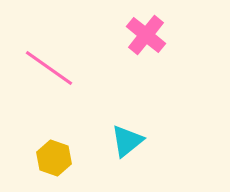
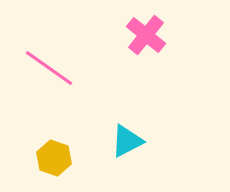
cyan triangle: rotated 12 degrees clockwise
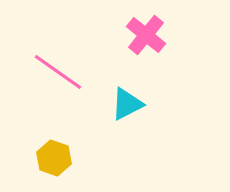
pink line: moved 9 px right, 4 px down
cyan triangle: moved 37 px up
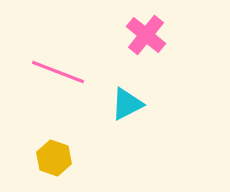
pink line: rotated 14 degrees counterclockwise
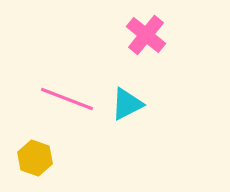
pink line: moved 9 px right, 27 px down
yellow hexagon: moved 19 px left
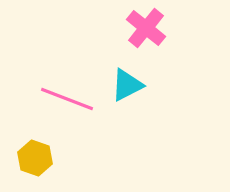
pink cross: moved 7 px up
cyan triangle: moved 19 px up
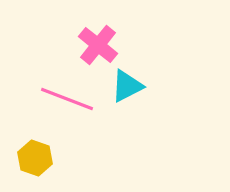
pink cross: moved 48 px left, 17 px down
cyan triangle: moved 1 px down
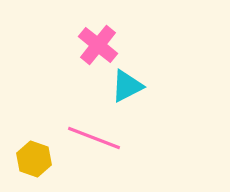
pink line: moved 27 px right, 39 px down
yellow hexagon: moved 1 px left, 1 px down
